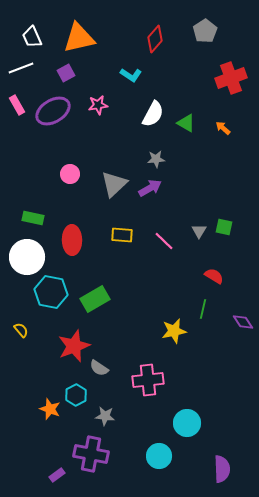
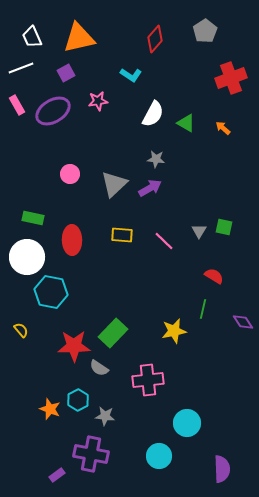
pink star at (98, 105): moved 4 px up
gray star at (156, 159): rotated 12 degrees clockwise
green rectangle at (95, 299): moved 18 px right, 34 px down; rotated 16 degrees counterclockwise
red star at (74, 346): rotated 20 degrees clockwise
cyan hexagon at (76, 395): moved 2 px right, 5 px down
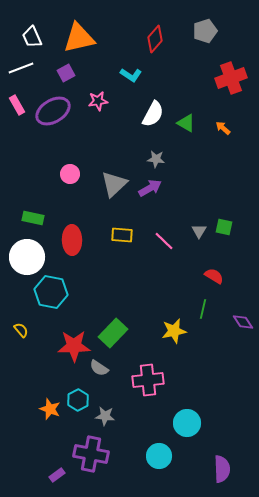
gray pentagon at (205, 31): rotated 15 degrees clockwise
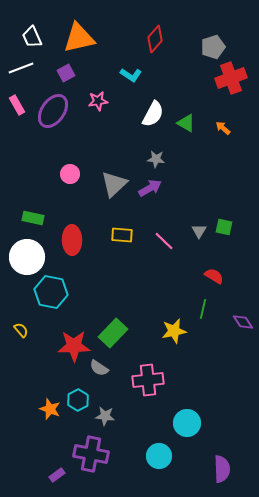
gray pentagon at (205, 31): moved 8 px right, 16 px down
purple ellipse at (53, 111): rotated 24 degrees counterclockwise
